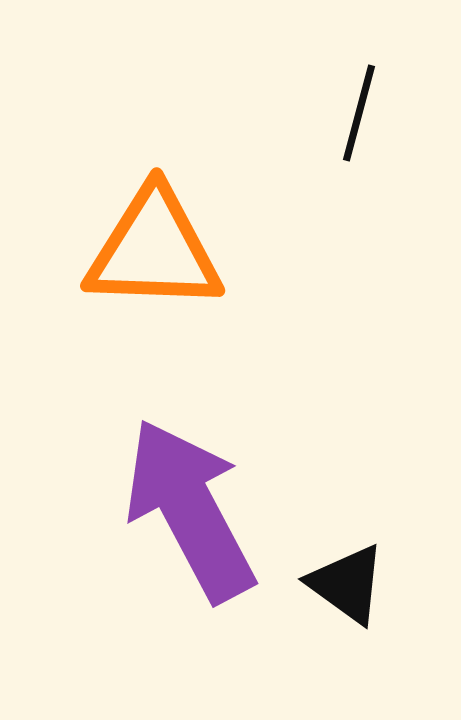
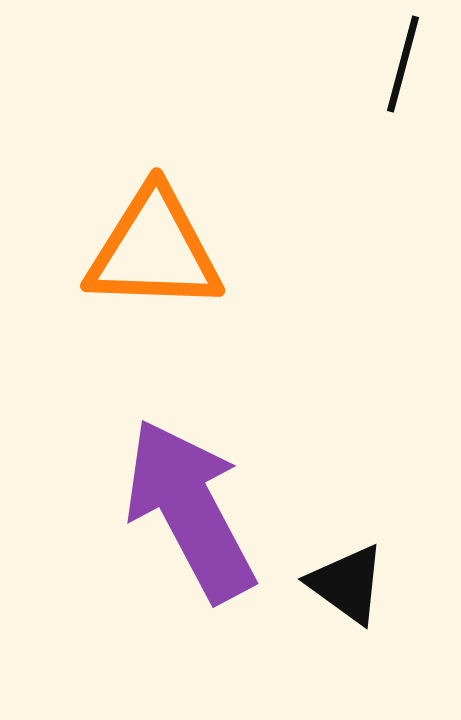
black line: moved 44 px right, 49 px up
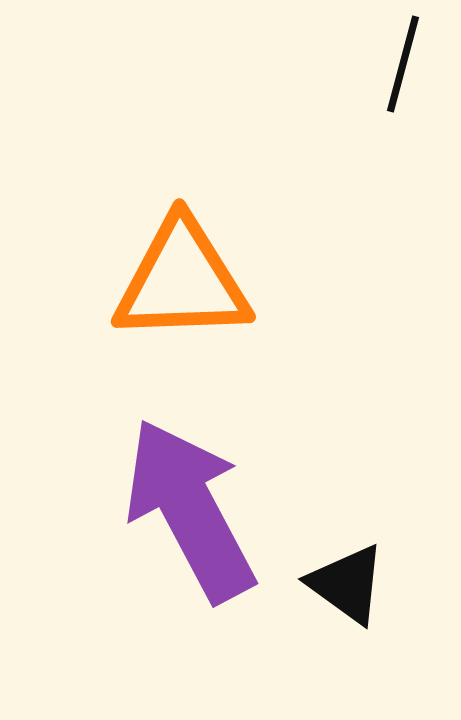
orange triangle: moved 28 px right, 31 px down; rotated 4 degrees counterclockwise
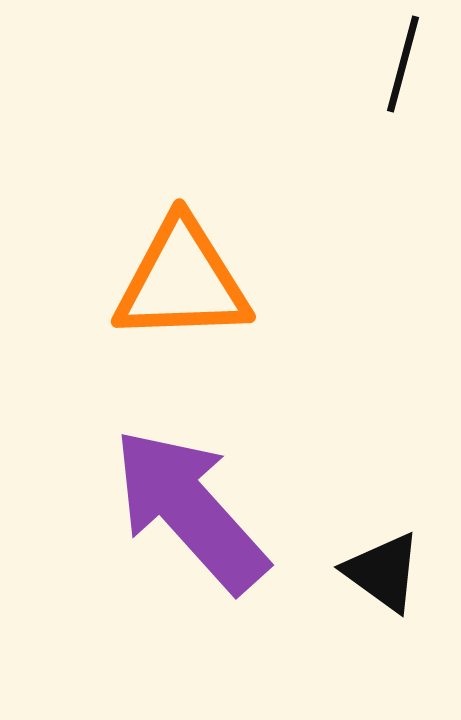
purple arrow: rotated 14 degrees counterclockwise
black triangle: moved 36 px right, 12 px up
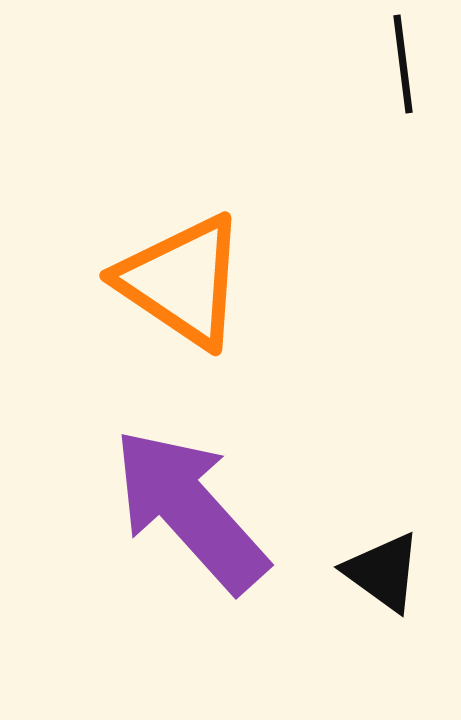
black line: rotated 22 degrees counterclockwise
orange triangle: rotated 36 degrees clockwise
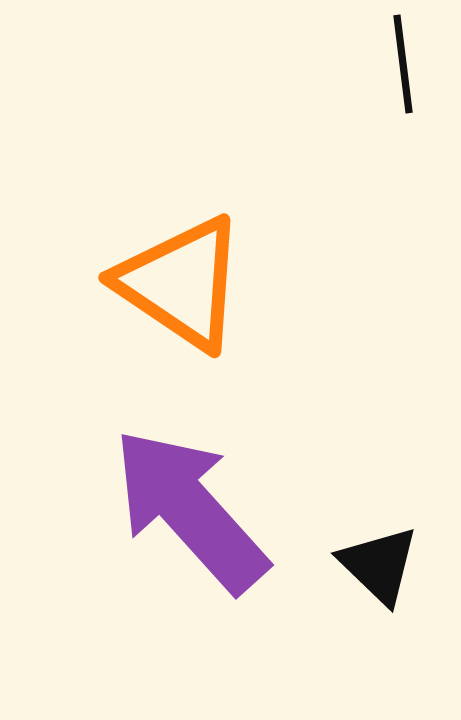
orange triangle: moved 1 px left, 2 px down
black triangle: moved 4 px left, 7 px up; rotated 8 degrees clockwise
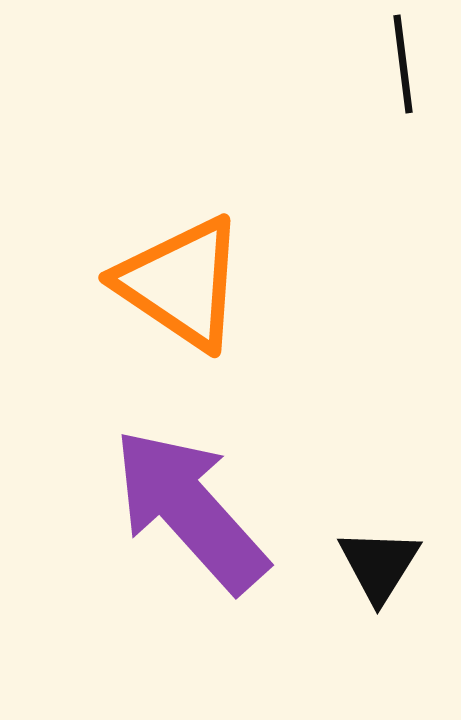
black triangle: rotated 18 degrees clockwise
